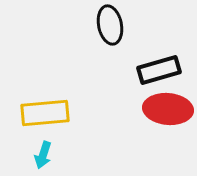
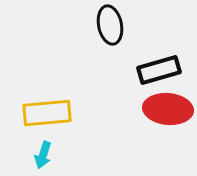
yellow rectangle: moved 2 px right
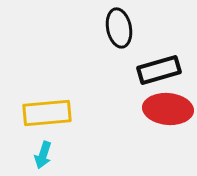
black ellipse: moved 9 px right, 3 px down
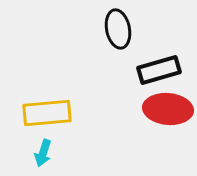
black ellipse: moved 1 px left, 1 px down
cyan arrow: moved 2 px up
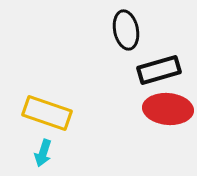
black ellipse: moved 8 px right, 1 px down
yellow rectangle: rotated 24 degrees clockwise
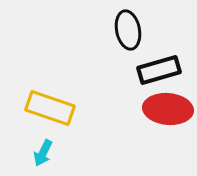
black ellipse: moved 2 px right
yellow rectangle: moved 3 px right, 5 px up
cyan arrow: rotated 8 degrees clockwise
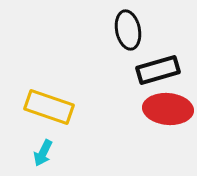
black rectangle: moved 1 px left
yellow rectangle: moved 1 px left, 1 px up
